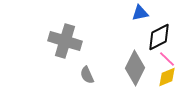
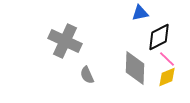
gray cross: rotated 8 degrees clockwise
gray diamond: rotated 24 degrees counterclockwise
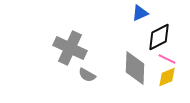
blue triangle: rotated 12 degrees counterclockwise
gray cross: moved 5 px right, 7 px down
pink line: rotated 18 degrees counterclockwise
gray semicircle: rotated 36 degrees counterclockwise
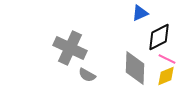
yellow diamond: moved 1 px left, 1 px up
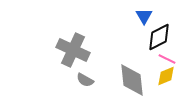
blue triangle: moved 4 px right, 3 px down; rotated 36 degrees counterclockwise
gray cross: moved 3 px right, 2 px down
gray diamond: moved 3 px left, 12 px down; rotated 8 degrees counterclockwise
gray semicircle: moved 2 px left, 5 px down
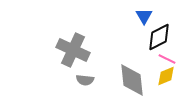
gray semicircle: rotated 24 degrees counterclockwise
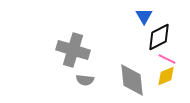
gray cross: rotated 8 degrees counterclockwise
